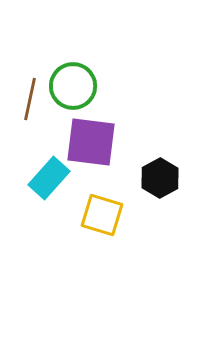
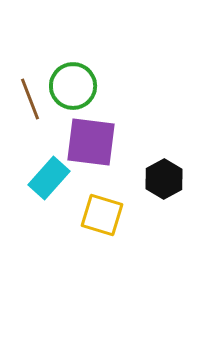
brown line: rotated 33 degrees counterclockwise
black hexagon: moved 4 px right, 1 px down
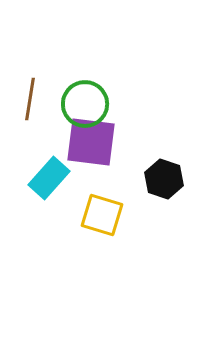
green circle: moved 12 px right, 18 px down
brown line: rotated 30 degrees clockwise
black hexagon: rotated 12 degrees counterclockwise
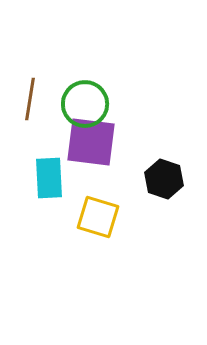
cyan rectangle: rotated 45 degrees counterclockwise
yellow square: moved 4 px left, 2 px down
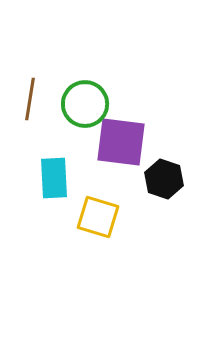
purple square: moved 30 px right
cyan rectangle: moved 5 px right
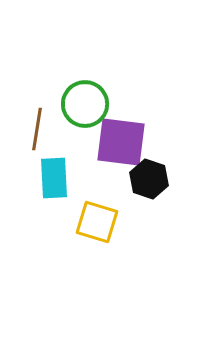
brown line: moved 7 px right, 30 px down
black hexagon: moved 15 px left
yellow square: moved 1 px left, 5 px down
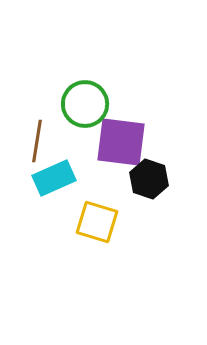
brown line: moved 12 px down
cyan rectangle: rotated 69 degrees clockwise
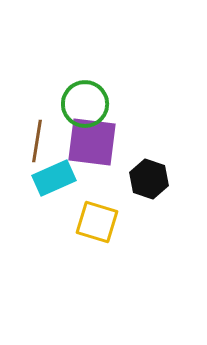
purple square: moved 29 px left
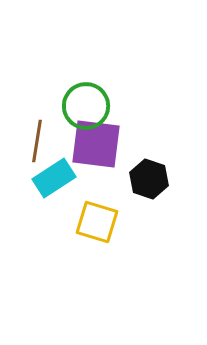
green circle: moved 1 px right, 2 px down
purple square: moved 4 px right, 2 px down
cyan rectangle: rotated 9 degrees counterclockwise
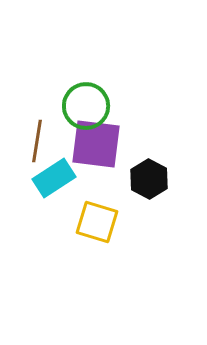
black hexagon: rotated 9 degrees clockwise
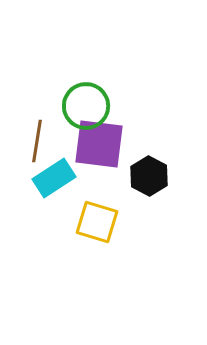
purple square: moved 3 px right
black hexagon: moved 3 px up
